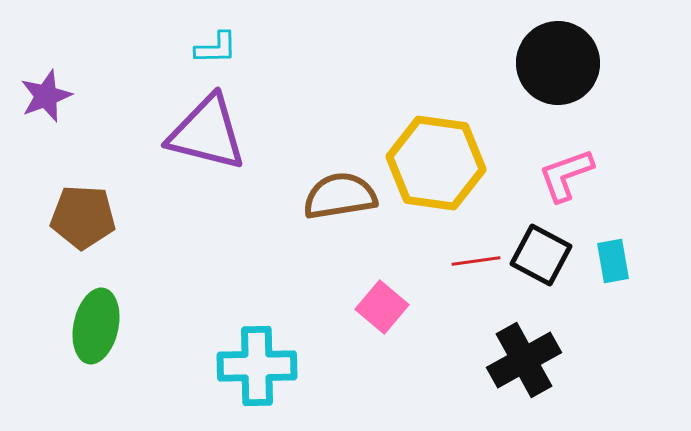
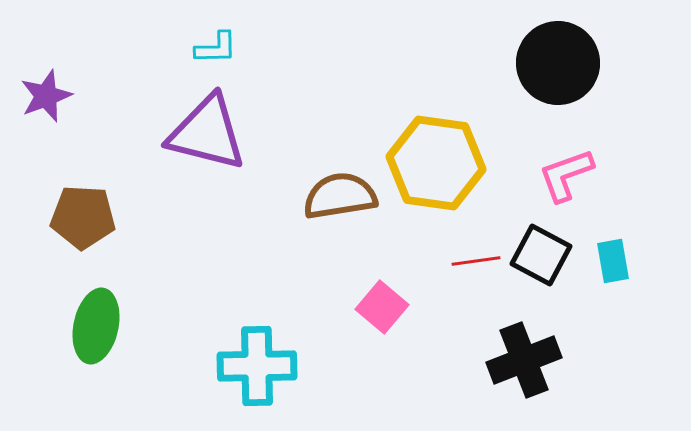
black cross: rotated 8 degrees clockwise
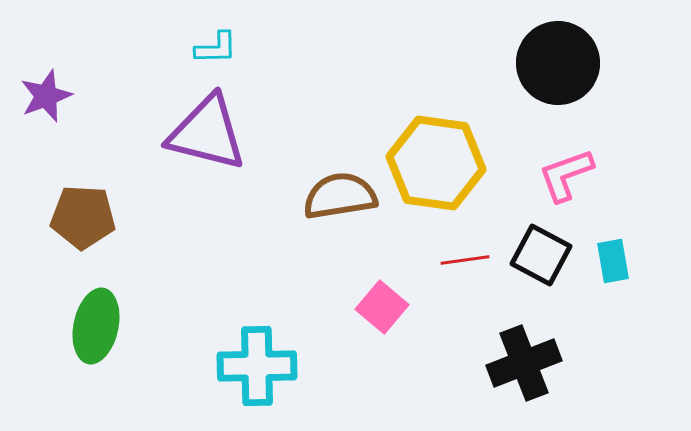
red line: moved 11 px left, 1 px up
black cross: moved 3 px down
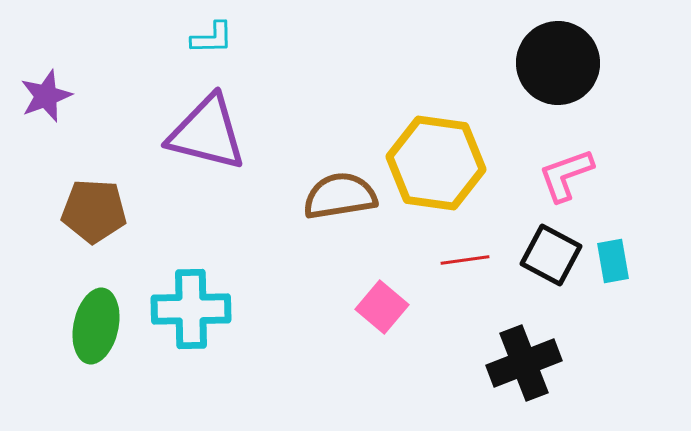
cyan L-shape: moved 4 px left, 10 px up
brown pentagon: moved 11 px right, 6 px up
black square: moved 10 px right
cyan cross: moved 66 px left, 57 px up
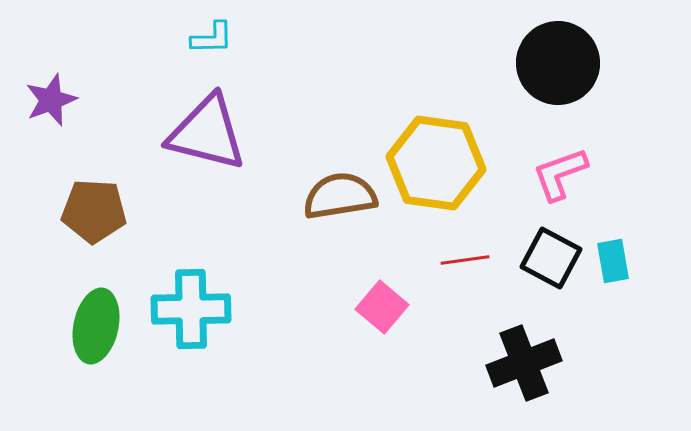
purple star: moved 5 px right, 4 px down
pink L-shape: moved 6 px left, 1 px up
black square: moved 3 px down
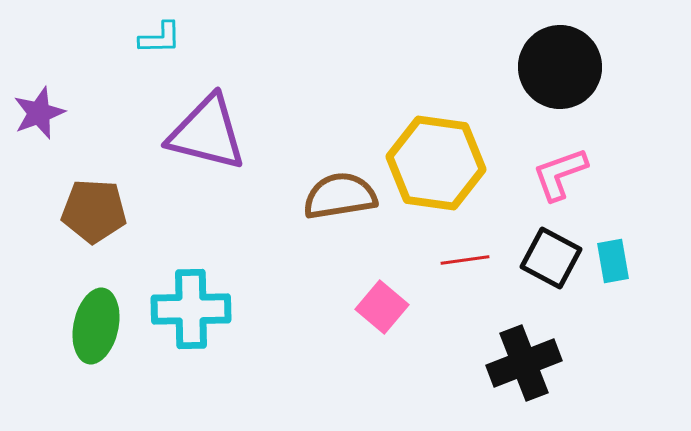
cyan L-shape: moved 52 px left
black circle: moved 2 px right, 4 px down
purple star: moved 12 px left, 13 px down
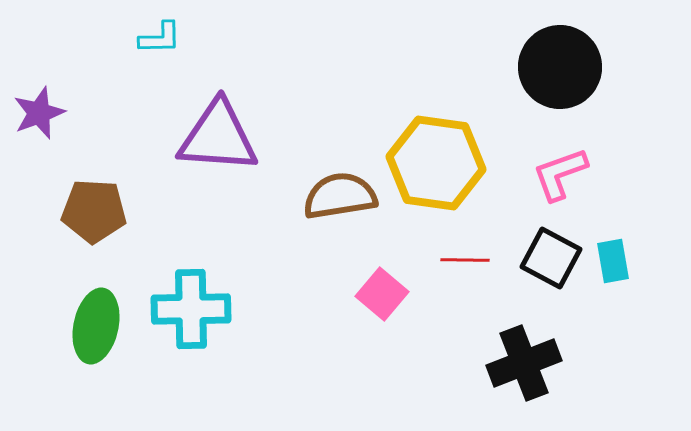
purple triangle: moved 11 px right, 4 px down; rotated 10 degrees counterclockwise
red line: rotated 9 degrees clockwise
pink square: moved 13 px up
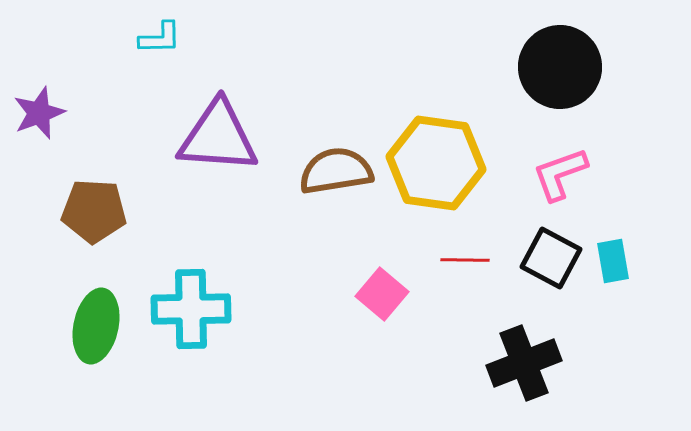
brown semicircle: moved 4 px left, 25 px up
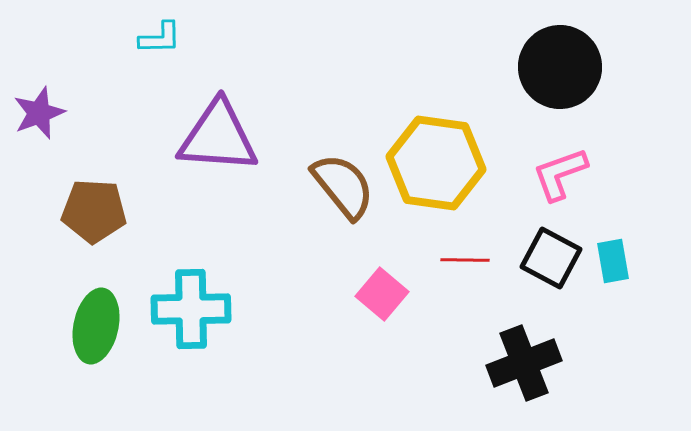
brown semicircle: moved 7 px right, 15 px down; rotated 60 degrees clockwise
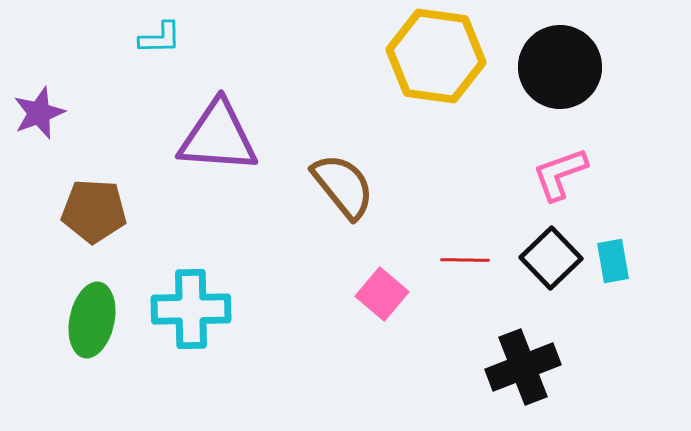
yellow hexagon: moved 107 px up
black square: rotated 18 degrees clockwise
green ellipse: moved 4 px left, 6 px up
black cross: moved 1 px left, 4 px down
